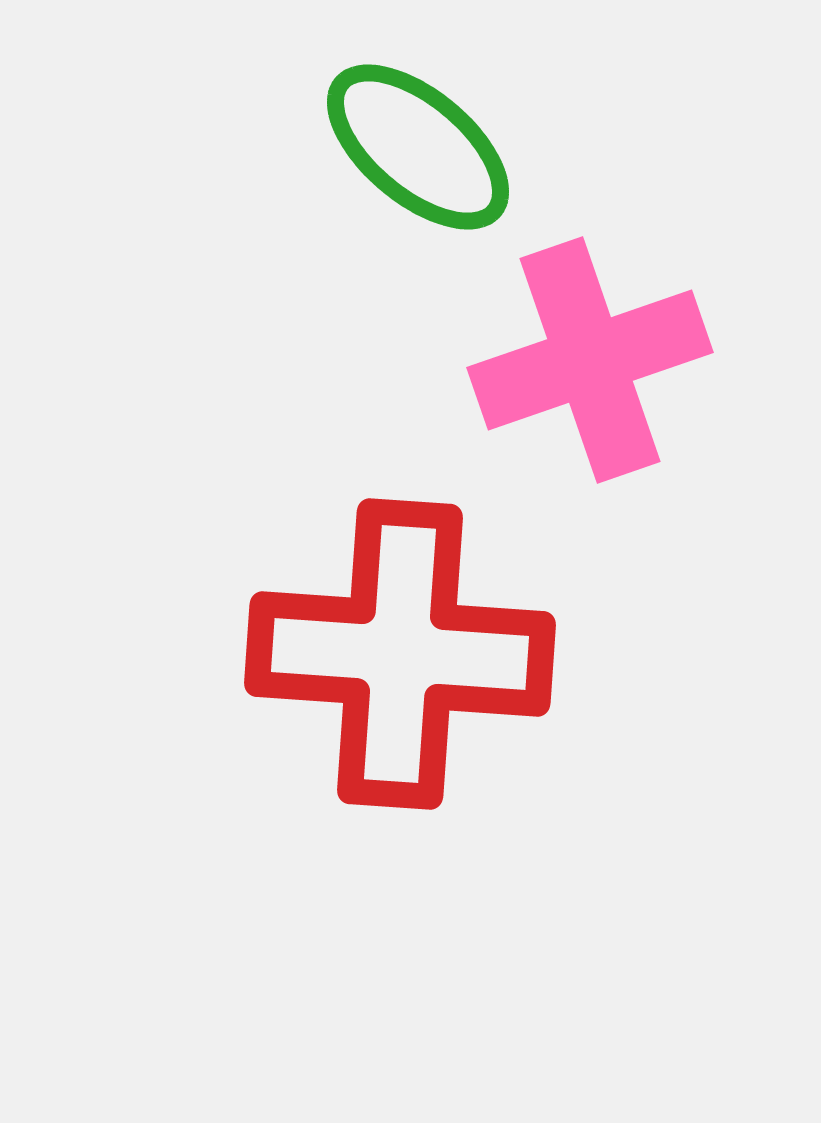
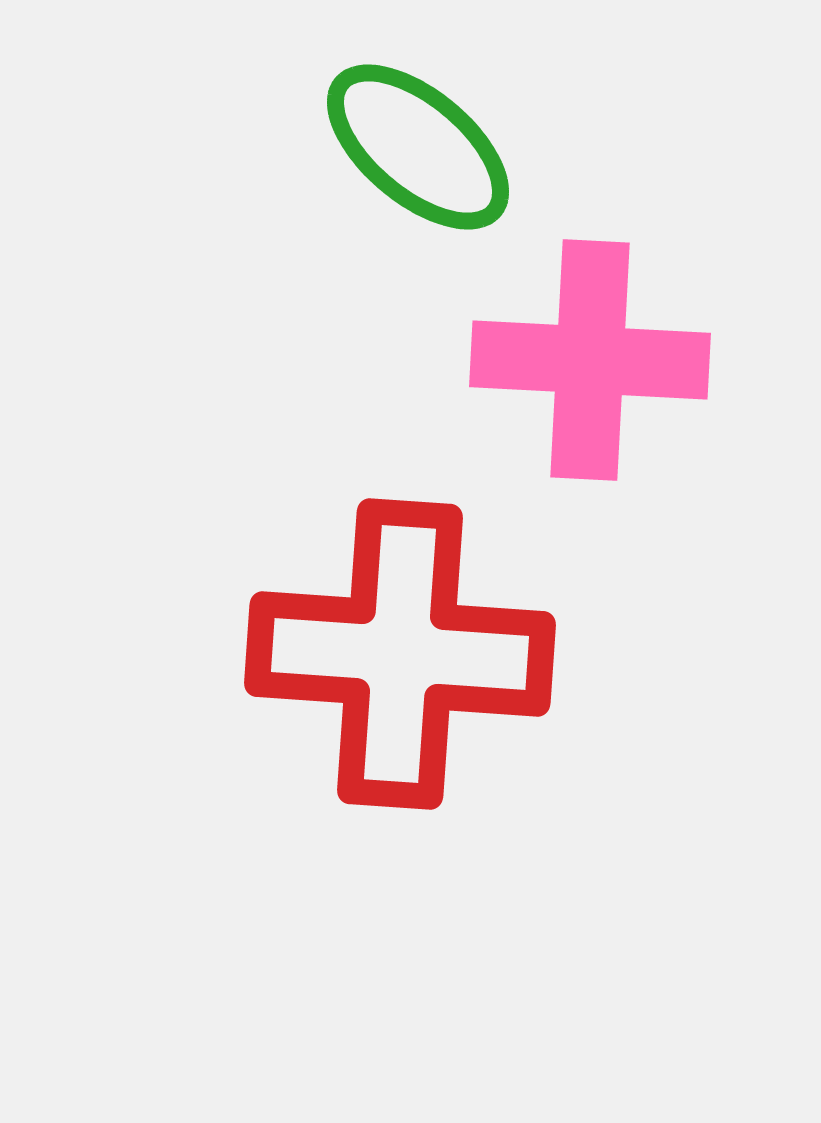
pink cross: rotated 22 degrees clockwise
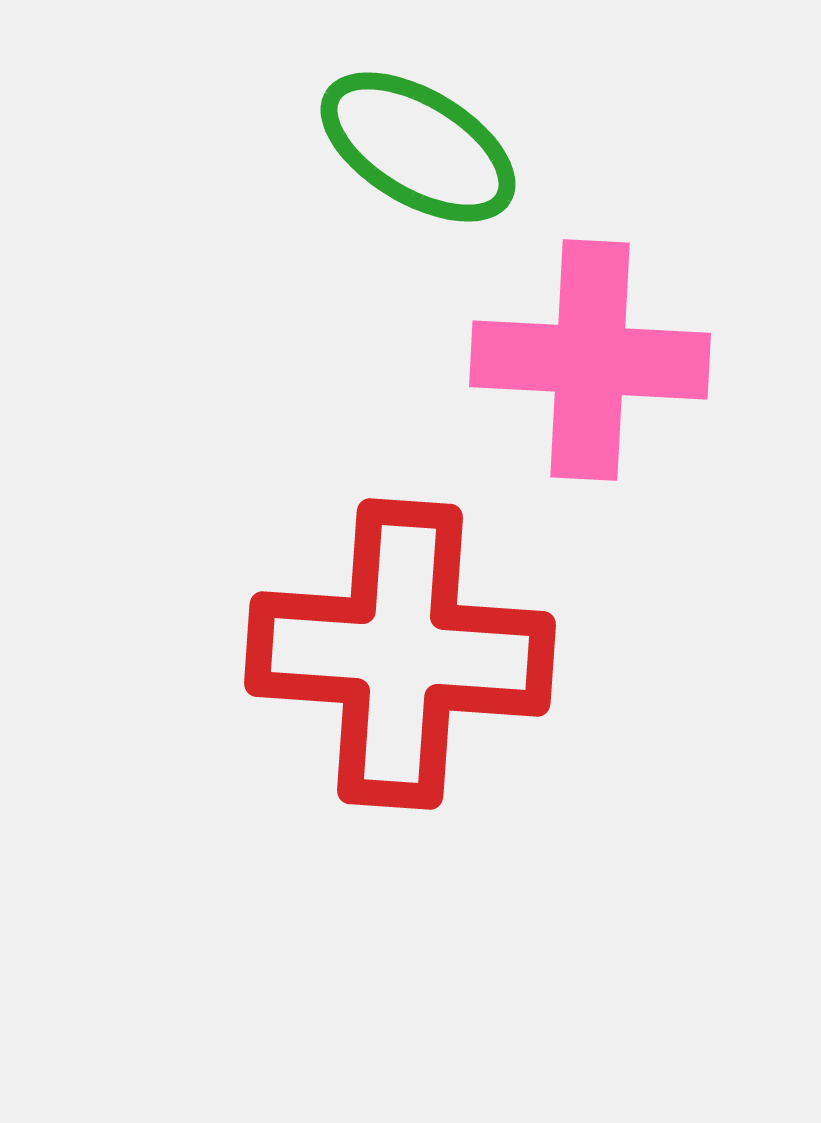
green ellipse: rotated 9 degrees counterclockwise
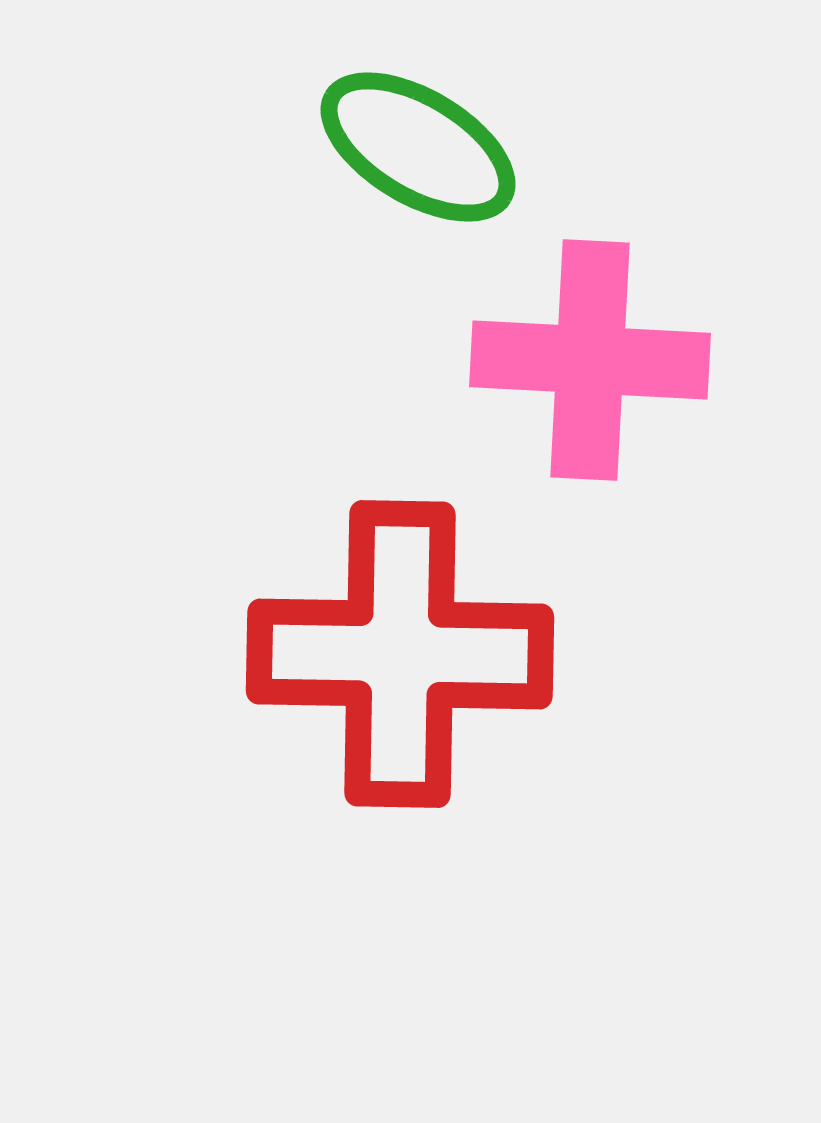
red cross: rotated 3 degrees counterclockwise
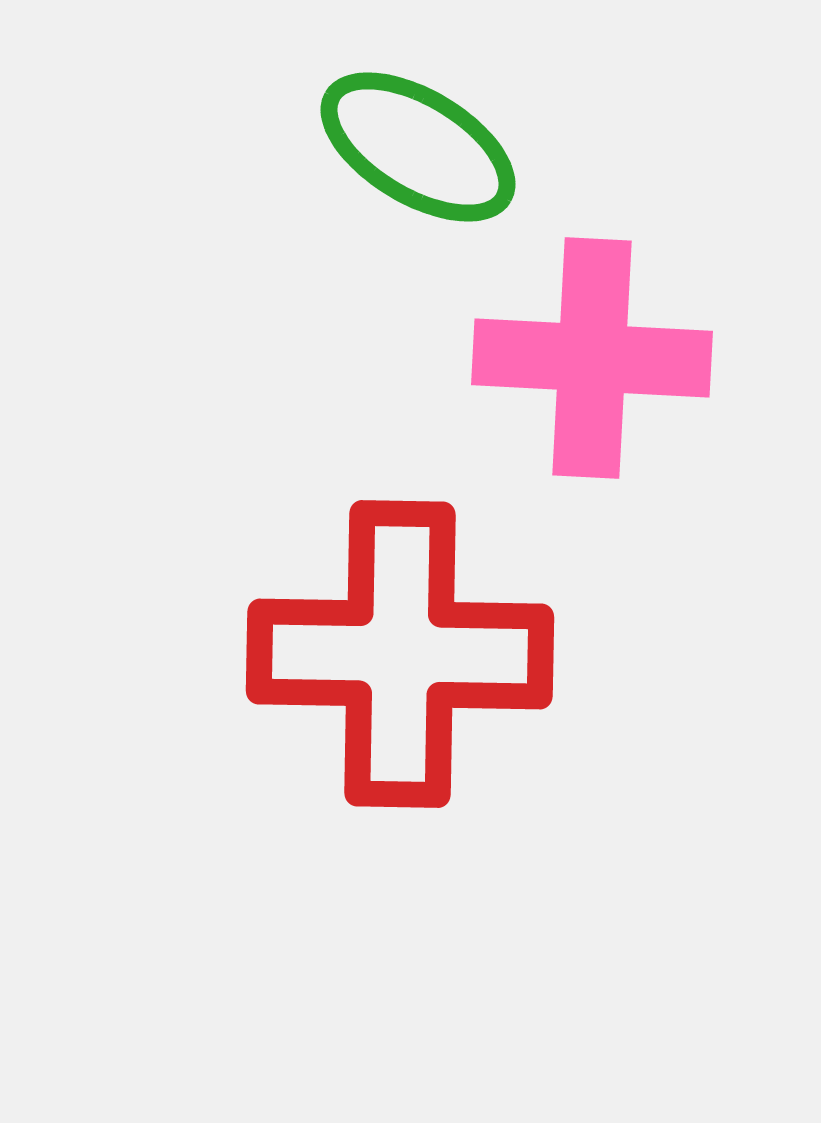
pink cross: moved 2 px right, 2 px up
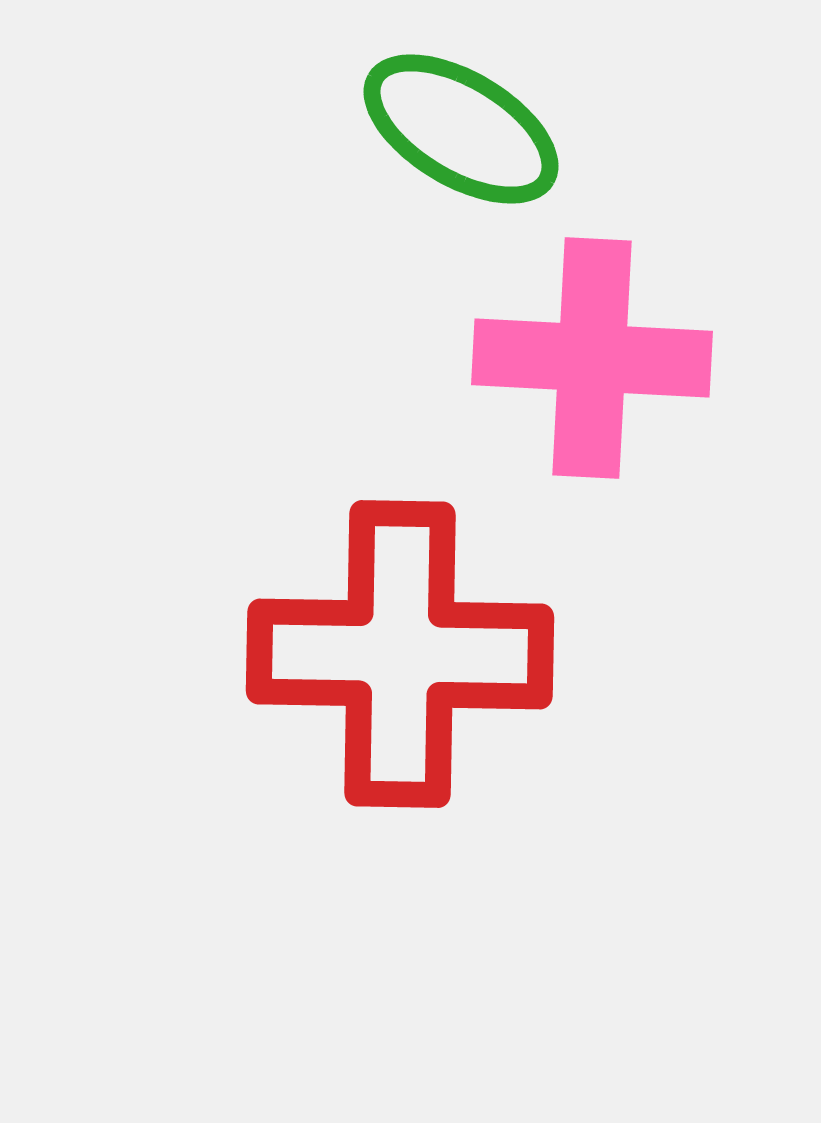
green ellipse: moved 43 px right, 18 px up
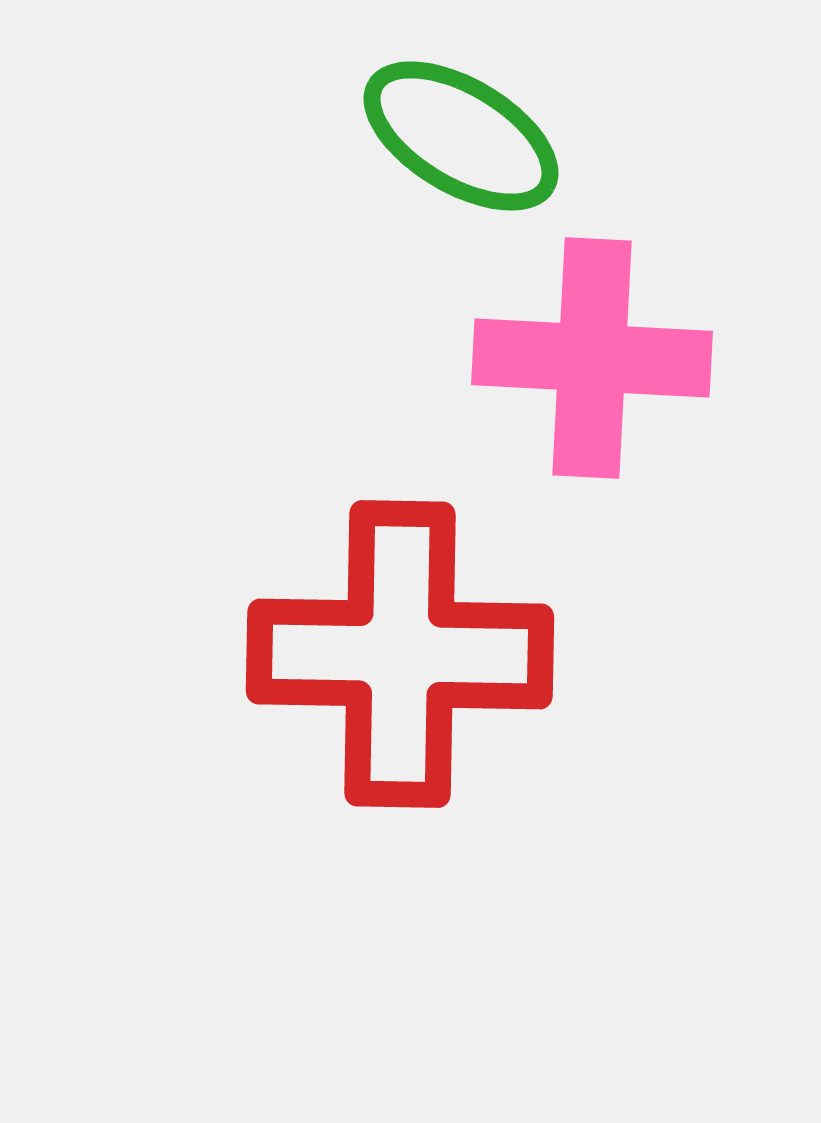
green ellipse: moved 7 px down
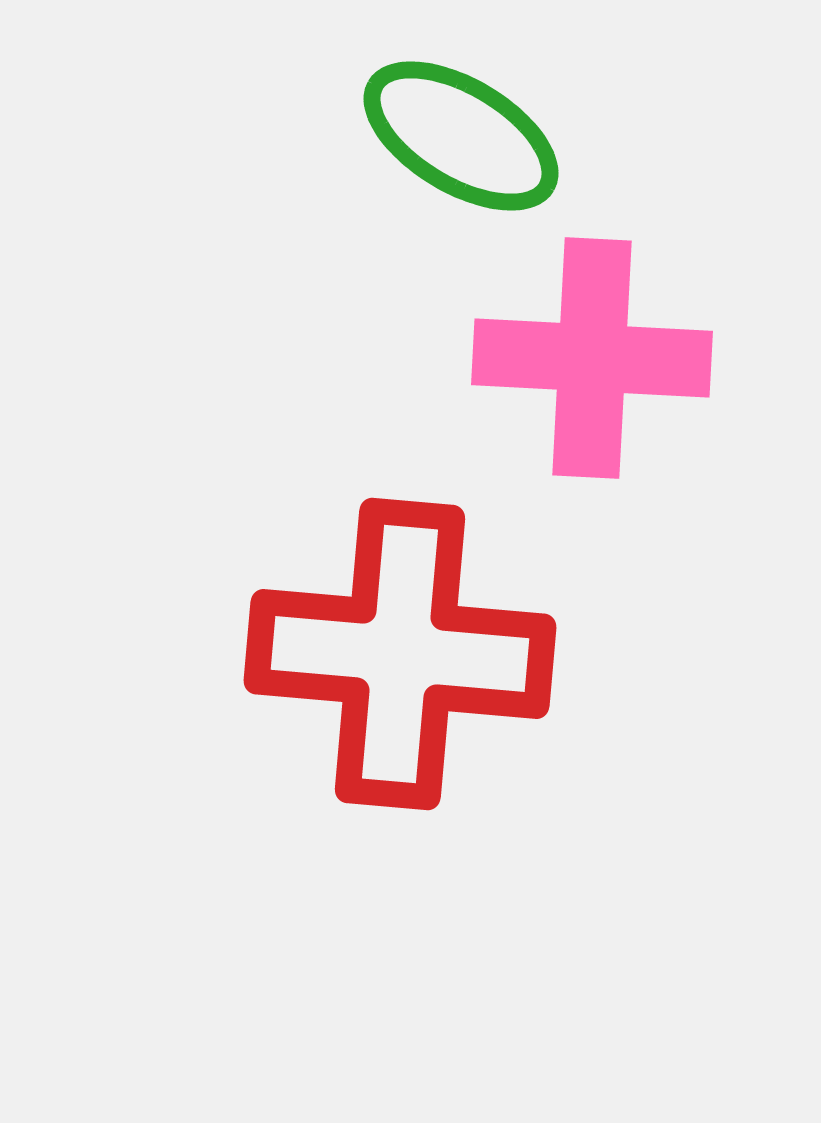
red cross: rotated 4 degrees clockwise
